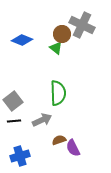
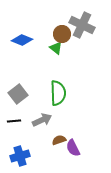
gray square: moved 5 px right, 7 px up
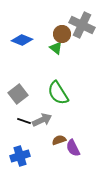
green semicircle: rotated 150 degrees clockwise
black line: moved 10 px right; rotated 24 degrees clockwise
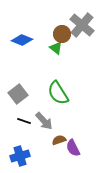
gray cross: rotated 15 degrees clockwise
gray arrow: moved 2 px right, 1 px down; rotated 72 degrees clockwise
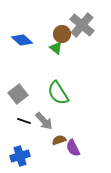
blue diamond: rotated 20 degrees clockwise
